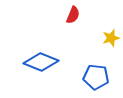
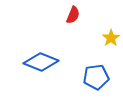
yellow star: rotated 18 degrees counterclockwise
blue pentagon: rotated 15 degrees counterclockwise
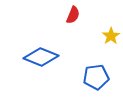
yellow star: moved 2 px up
blue diamond: moved 5 px up
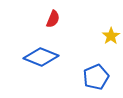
red semicircle: moved 20 px left, 4 px down
blue pentagon: rotated 15 degrees counterclockwise
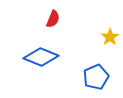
yellow star: moved 1 px left, 1 px down
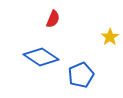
blue diamond: rotated 12 degrees clockwise
blue pentagon: moved 15 px left, 2 px up
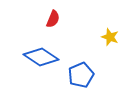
yellow star: rotated 18 degrees counterclockwise
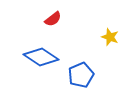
red semicircle: rotated 30 degrees clockwise
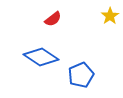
yellow star: moved 21 px up; rotated 18 degrees clockwise
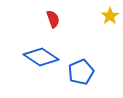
red semicircle: rotated 72 degrees counterclockwise
blue pentagon: moved 3 px up
